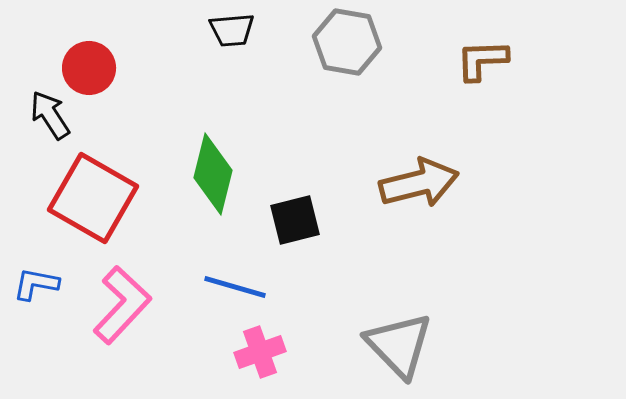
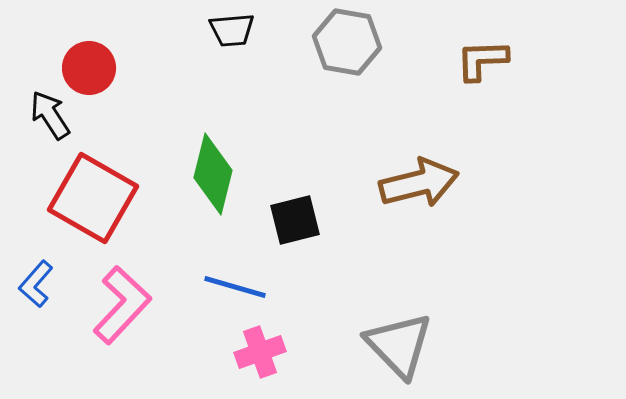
blue L-shape: rotated 60 degrees counterclockwise
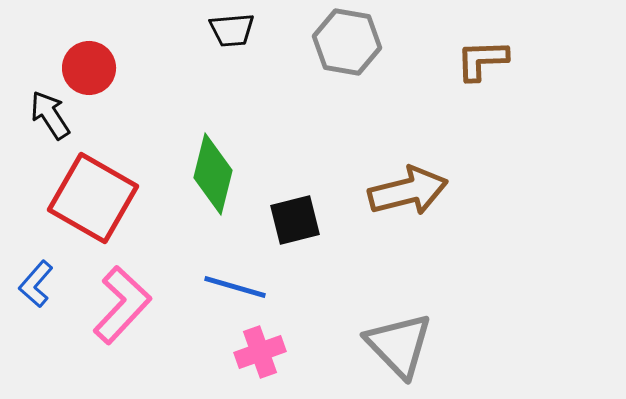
brown arrow: moved 11 px left, 8 px down
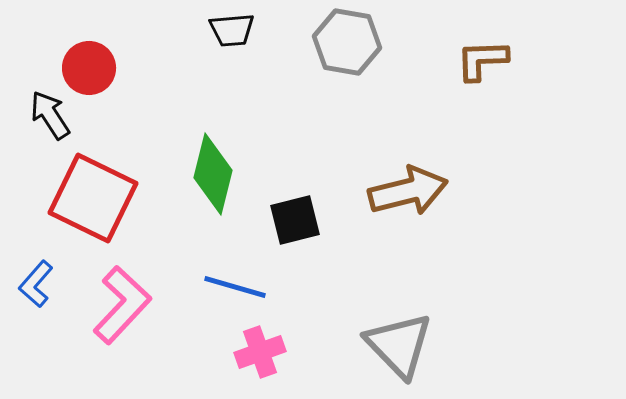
red square: rotated 4 degrees counterclockwise
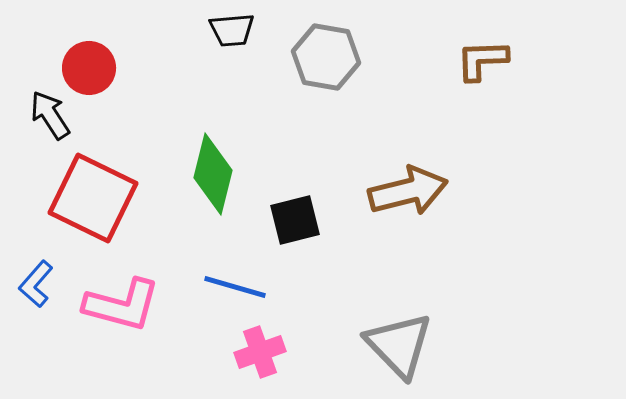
gray hexagon: moved 21 px left, 15 px down
pink L-shape: rotated 62 degrees clockwise
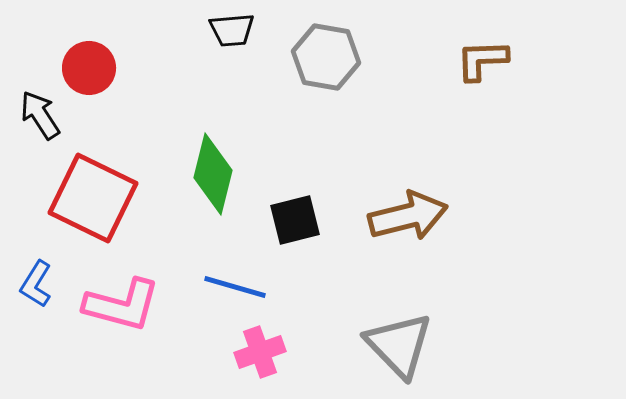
black arrow: moved 10 px left
brown arrow: moved 25 px down
blue L-shape: rotated 9 degrees counterclockwise
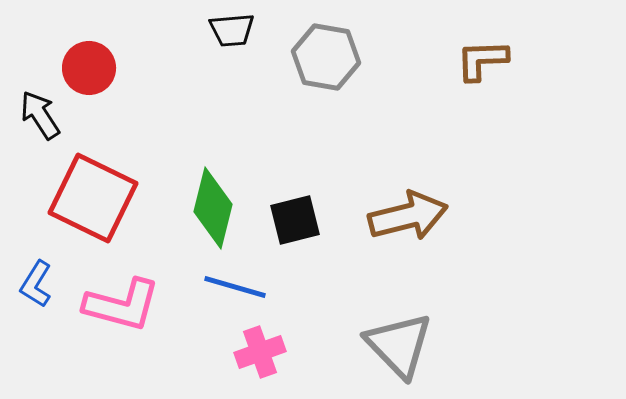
green diamond: moved 34 px down
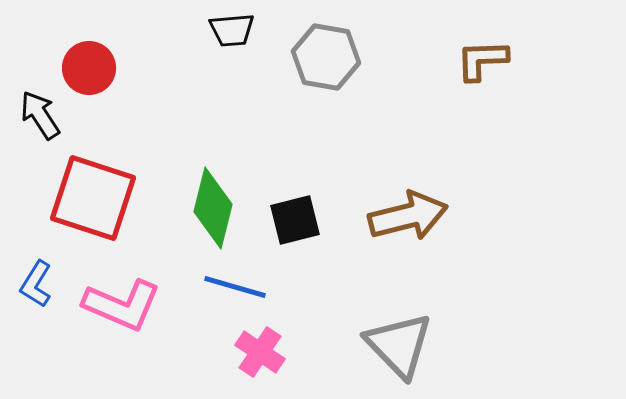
red square: rotated 8 degrees counterclockwise
pink L-shape: rotated 8 degrees clockwise
pink cross: rotated 36 degrees counterclockwise
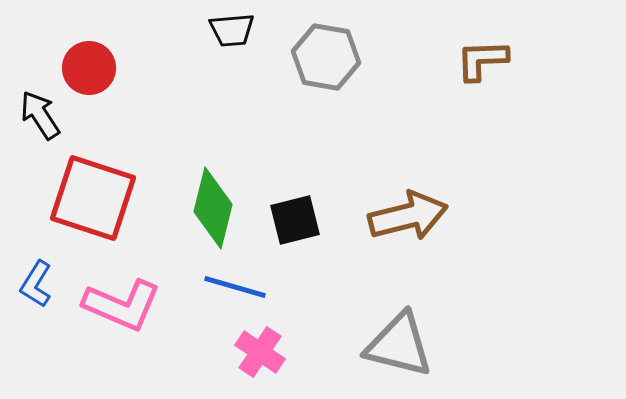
gray triangle: rotated 32 degrees counterclockwise
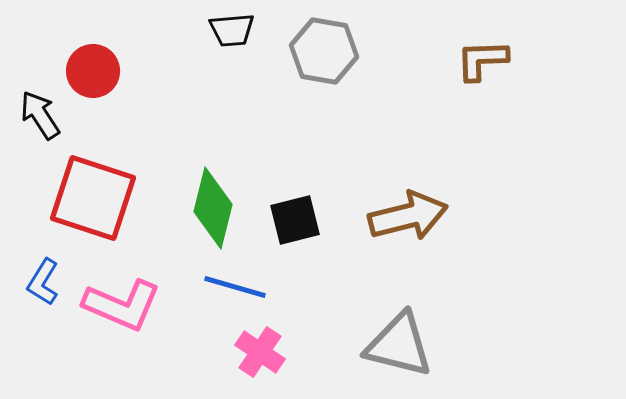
gray hexagon: moved 2 px left, 6 px up
red circle: moved 4 px right, 3 px down
blue L-shape: moved 7 px right, 2 px up
